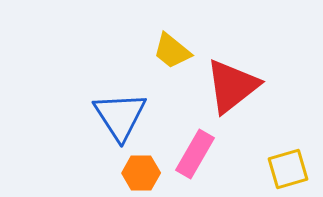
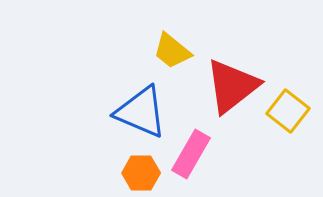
blue triangle: moved 21 px right, 4 px up; rotated 34 degrees counterclockwise
pink rectangle: moved 4 px left
yellow square: moved 58 px up; rotated 36 degrees counterclockwise
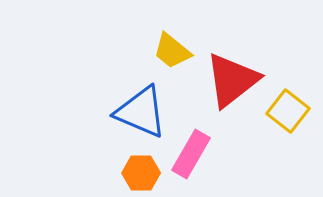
red triangle: moved 6 px up
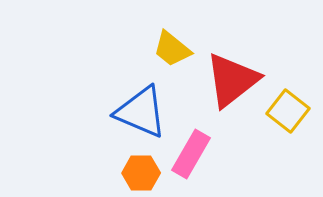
yellow trapezoid: moved 2 px up
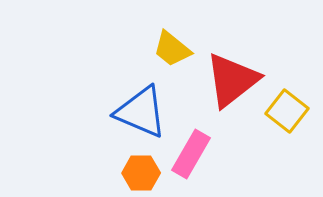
yellow square: moved 1 px left
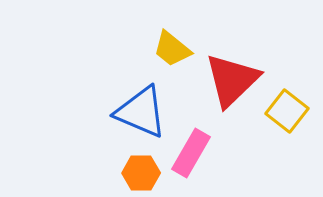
red triangle: rotated 6 degrees counterclockwise
pink rectangle: moved 1 px up
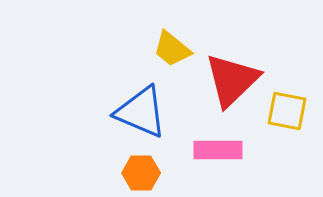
yellow square: rotated 27 degrees counterclockwise
pink rectangle: moved 27 px right, 3 px up; rotated 60 degrees clockwise
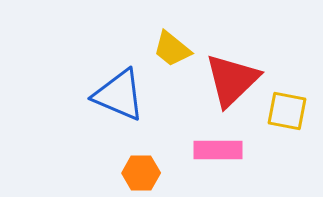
blue triangle: moved 22 px left, 17 px up
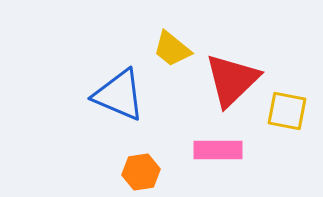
orange hexagon: moved 1 px up; rotated 9 degrees counterclockwise
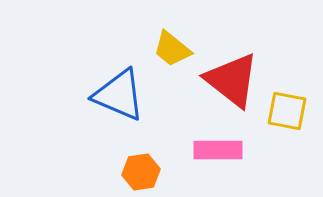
red triangle: rotated 38 degrees counterclockwise
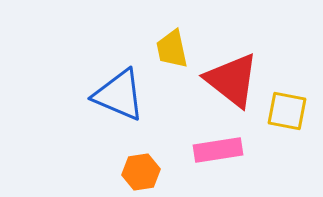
yellow trapezoid: rotated 39 degrees clockwise
pink rectangle: rotated 9 degrees counterclockwise
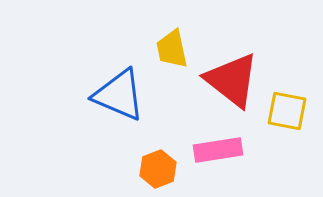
orange hexagon: moved 17 px right, 3 px up; rotated 12 degrees counterclockwise
